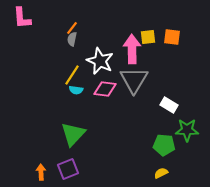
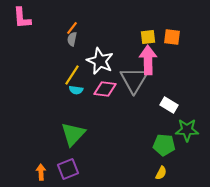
pink arrow: moved 16 px right, 11 px down
yellow semicircle: rotated 144 degrees clockwise
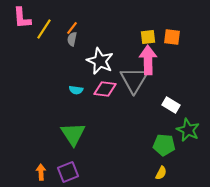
yellow line: moved 28 px left, 46 px up
white rectangle: moved 2 px right
green star: moved 1 px right; rotated 25 degrees clockwise
green triangle: rotated 16 degrees counterclockwise
purple square: moved 3 px down
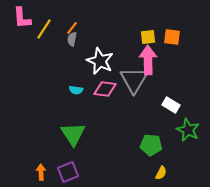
green pentagon: moved 13 px left
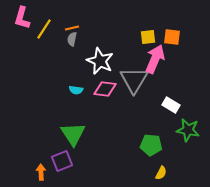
pink L-shape: rotated 20 degrees clockwise
orange line: rotated 40 degrees clockwise
pink arrow: moved 7 px right, 1 px up; rotated 24 degrees clockwise
green star: rotated 15 degrees counterclockwise
purple square: moved 6 px left, 11 px up
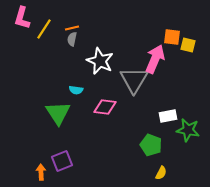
yellow square: moved 40 px right, 8 px down; rotated 21 degrees clockwise
pink diamond: moved 18 px down
white rectangle: moved 3 px left, 11 px down; rotated 42 degrees counterclockwise
green triangle: moved 15 px left, 21 px up
green pentagon: rotated 15 degrees clockwise
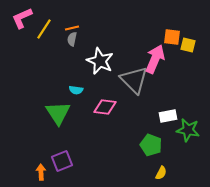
pink L-shape: rotated 50 degrees clockwise
gray triangle: rotated 16 degrees counterclockwise
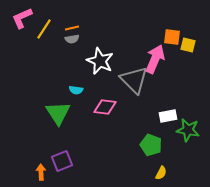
gray semicircle: rotated 112 degrees counterclockwise
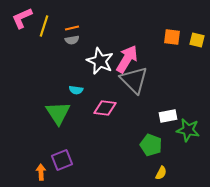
yellow line: moved 3 px up; rotated 15 degrees counterclockwise
gray semicircle: moved 1 px down
yellow square: moved 9 px right, 5 px up
pink arrow: moved 28 px left; rotated 8 degrees clockwise
pink diamond: moved 1 px down
purple square: moved 1 px up
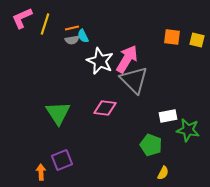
yellow line: moved 1 px right, 2 px up
cyan semicircle: moved 7 px right, 54 px up; rotated 56 degrees clockwise
yellow semicircle: moved 2 px right
